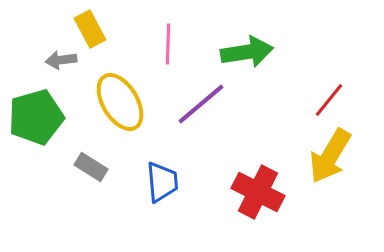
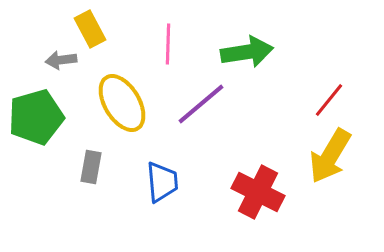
yellow ellipse: moved 2 px right, 1 px down
gray rectangle: rotated 68 degrees clockwise
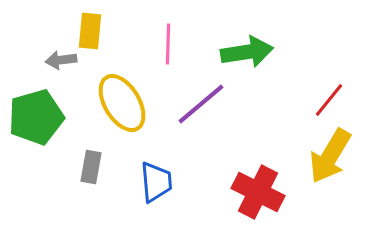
yellow rectangle: moved 2 px down; rotated 33 degrees clockwise
blue trapezoid: moved 6 px left
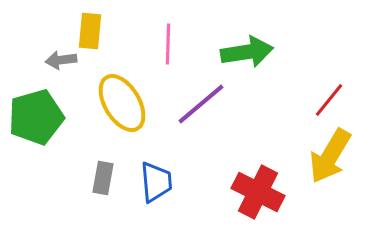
gray rectangle: moved 12 px right, 11 px down
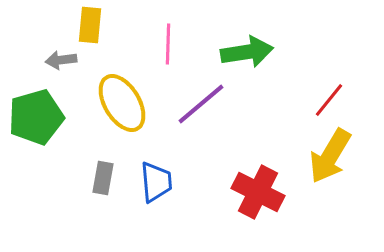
yellow rectangle: moved 6 px up
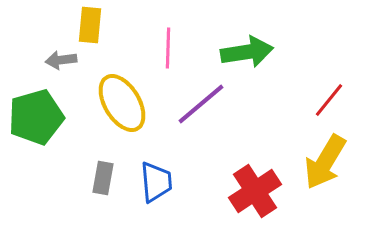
pink line: moved 4 px down
yellow arrow: moved 5 px left, 6 px down
red cross: moved 3 px left, 1 px up; rotated 30 degrees clockwise
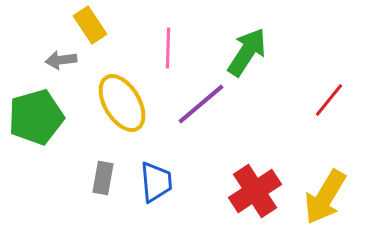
yellow rectangle: rotated 39 degrees counterclockwise
green arrow: rotated 48 degrees counterclockwise
yellow arrow: moved 35 px down
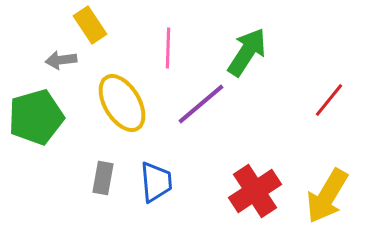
yellow arrow: moved 2 px right, 1 px up
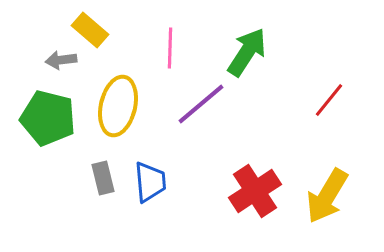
yellow rectangle: moved 5 px down; rotated 15 degrees counterclockwise
pink line: moved 2 px right
yellow ellipse: moved 4 px left, 3 px down; rotated 44 degrees clockwise
green pentagon: moved 12 px right, 1 px down; rotated 30 degrees clockwise
gray rectangle: rotated 24 degrees counterclockwise
blue trapezoid: moved 6 px left
